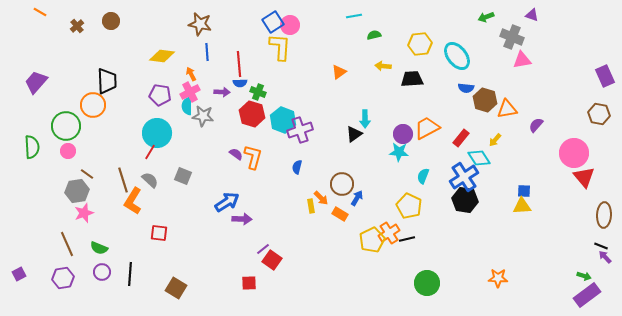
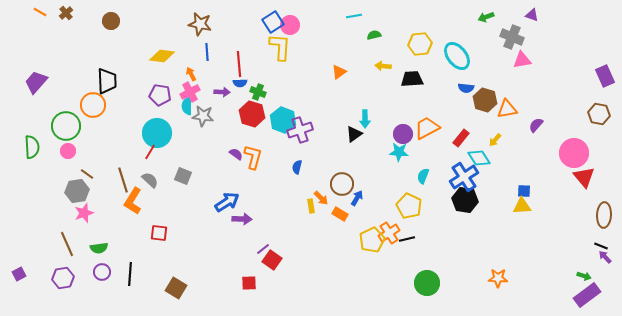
brown cross at (77, 26): moved 11 px left, 13 px up
green semicircle at (99, 248): rotated 30 degrees counterclockwise
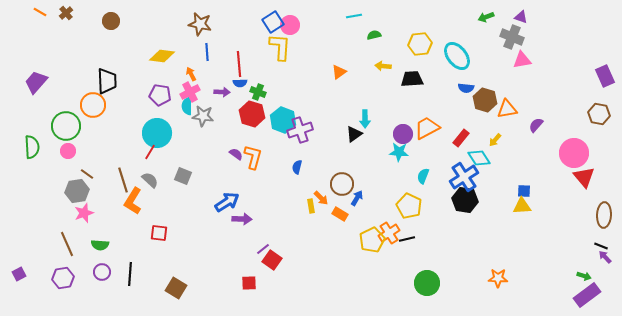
purple triangle at (532, 15): moved 11 px left, 2 px down
green semicircle at (99, 248): moved 1 px right, 3 px up; rotated 12 degrees clockwise
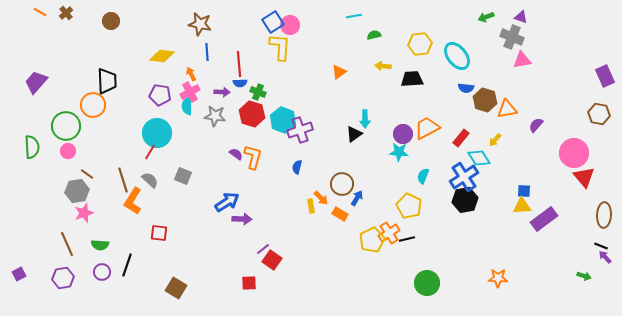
gray star at (203, 116): moved 12 px right
black hexagon at (465, 200): rotated 20 degrees counterclockwise
black line at (130, 274): moved 3 px left, 9 px up; rotated 15 degrees clockwise
purple rectangle at (587, 295): moved 43 px left, 76 px up
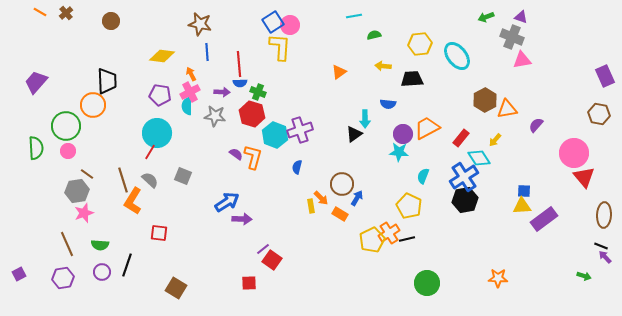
blue semicircle at (466, 88): moved 78 px left, 16 px down
brown hexagon at (485, 100): rotated 15 degrees clockwise
cyan hexagon at (283, 120): moved 8 px left, 15 px down
green semicircle at (32, 147): moved 4 px right, 1 px down
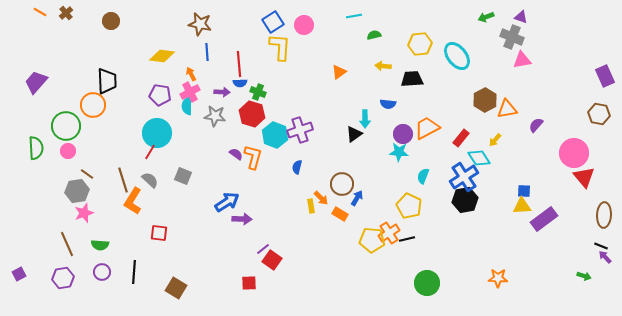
pink circle at (290, 25): moved 14 px right
yellow pentagon at (372, 240): rotated 30 degrees clockwise
black line at (127, 265): moved 7 px right, 7 px down; rotated 15 degrees counterclockwise
